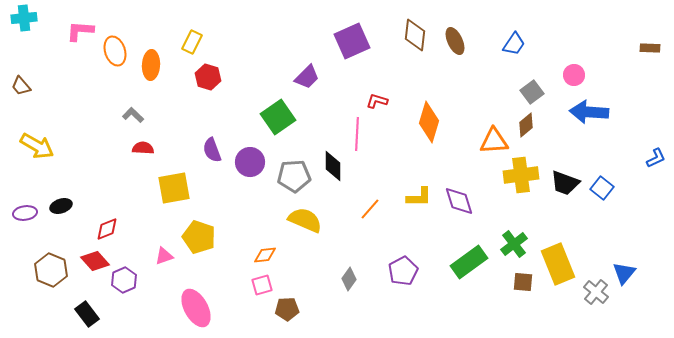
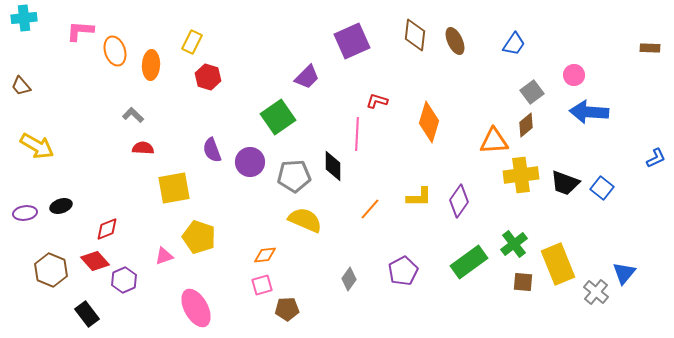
purple diamond at (459, 201): rotated 52 degrees clockwise
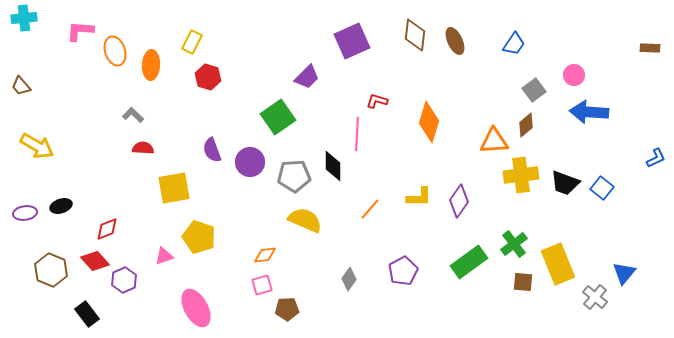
gray square at (532, 92): moved 2 px right, 2 px up
gray cross at (596, 292): moved 1 px left, 5 px down
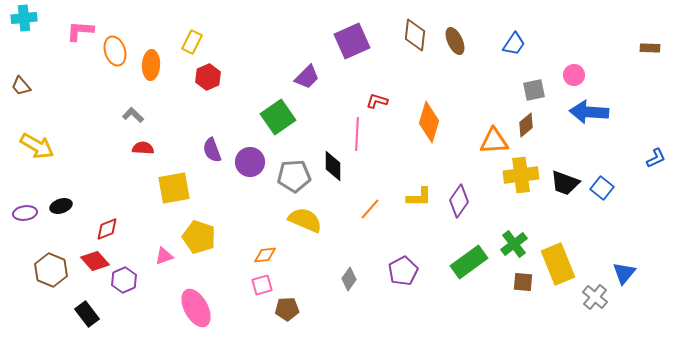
red hexagon at (208, 77): rotated 20 degrees clockwise
gray square at (534, 90): rotated 25 degrees clockwise
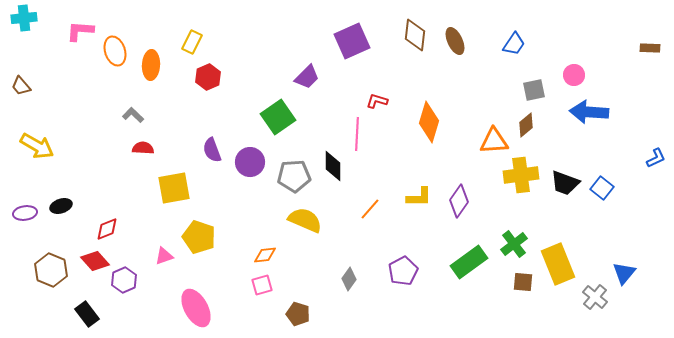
brown pentagon at (287, 309): moved 11 px right, 5 px down; rotated 20 degrees clockwise
